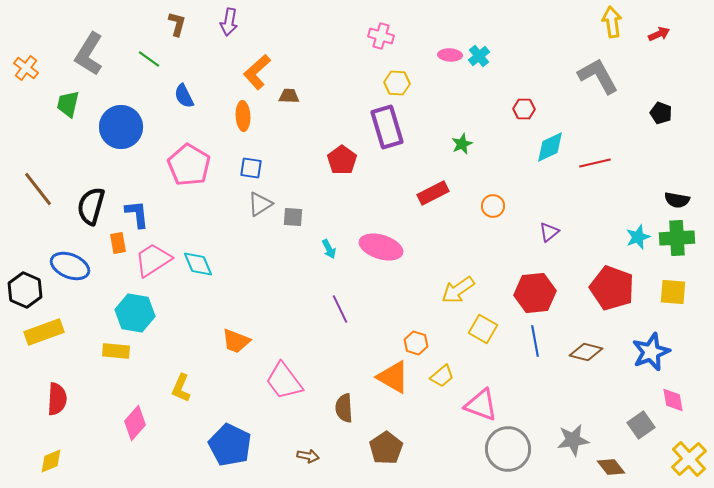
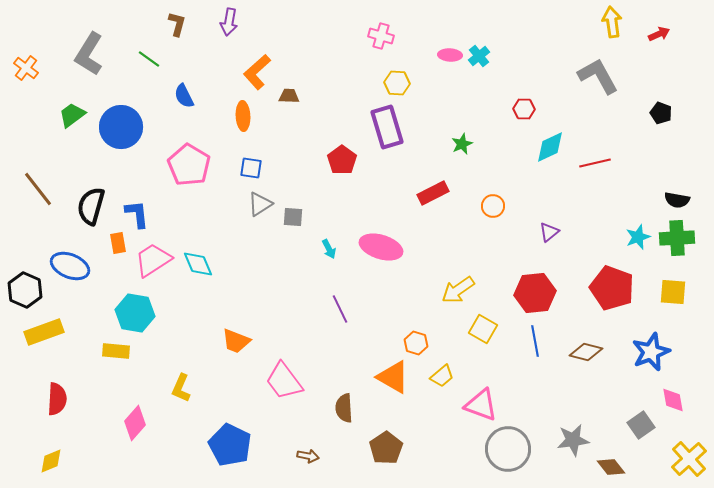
green trapezoid at (68, 104): moved 4 px right, 11 px down; rotated 40 degrees clockwise
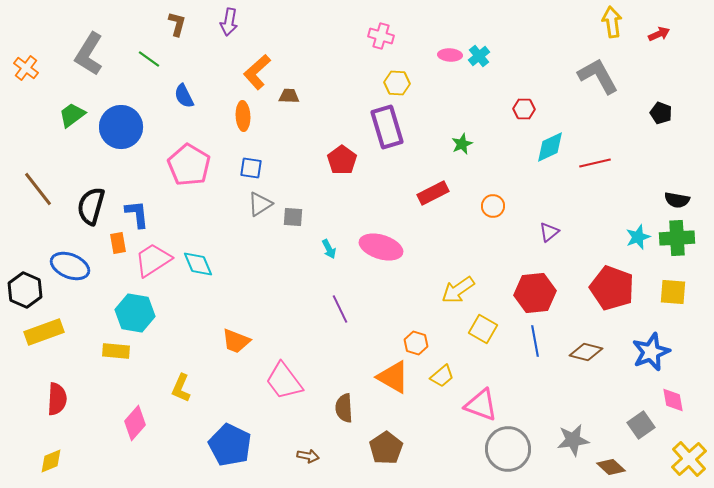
brown diamond at (611, 467): rotated 8 degrees counterclockwise
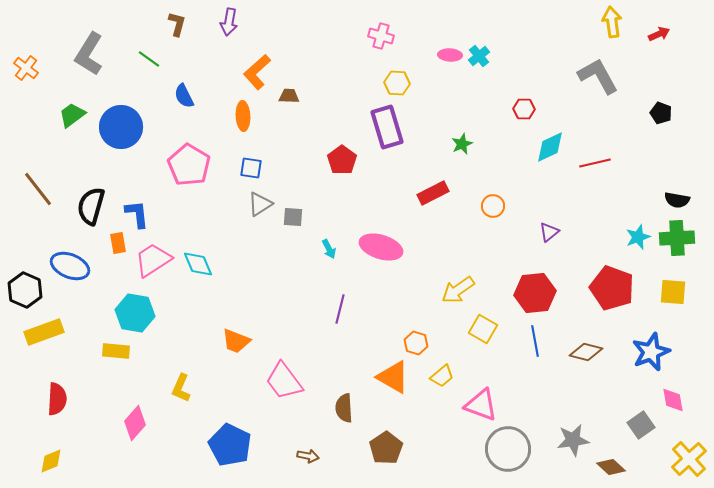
purple line at (340, 309): rotated 40 degrees clockwise
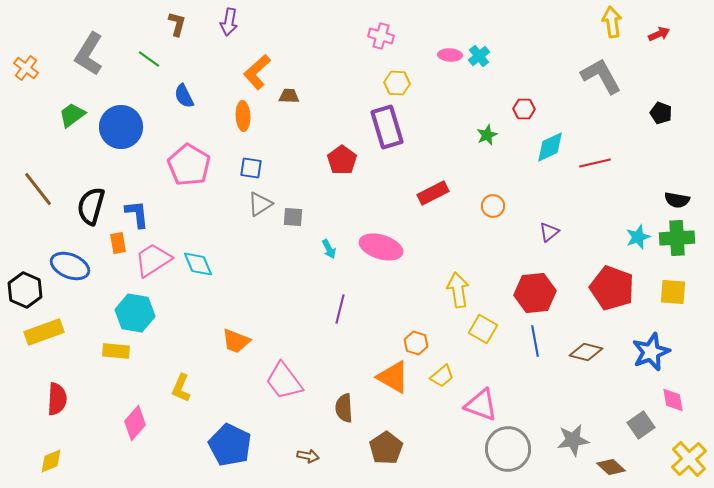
gray L-shape at (598, 76): moved 3 px right
green star at (462, 144): moved 25 px right, 9 px up
yellow arrow at (458, 290): rotated 116 degrees clockwise
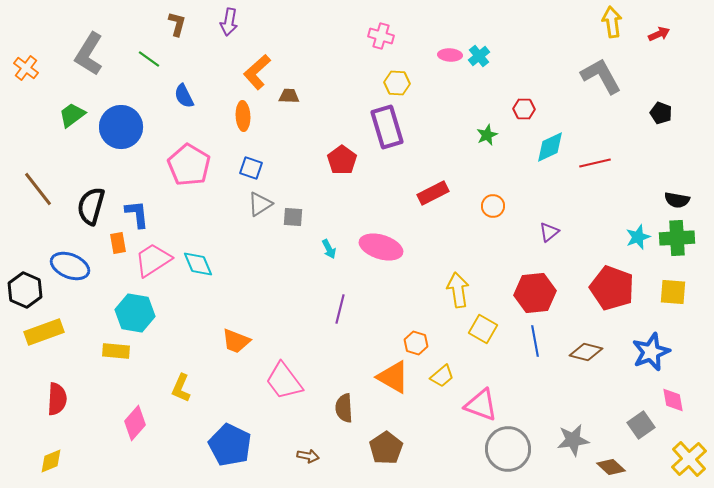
blue square at (251, 168): rotated 10 degrees clockwise
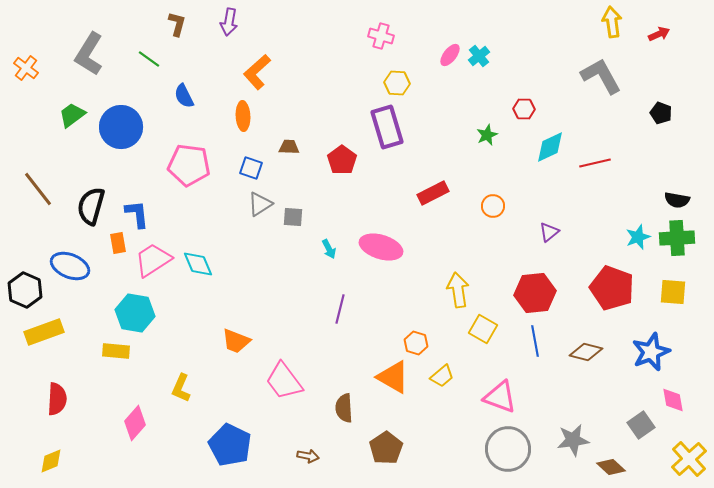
pink ellipse at (450, 55): rotated 55 degrees counterclockwise
brown trapezoid at (289, 96): moved 51 px down
pink pentagon at (189, 165): rotated 24 degrees counterclockwise
pink triangle at (481, 405): moved 19 px right, 8 px up
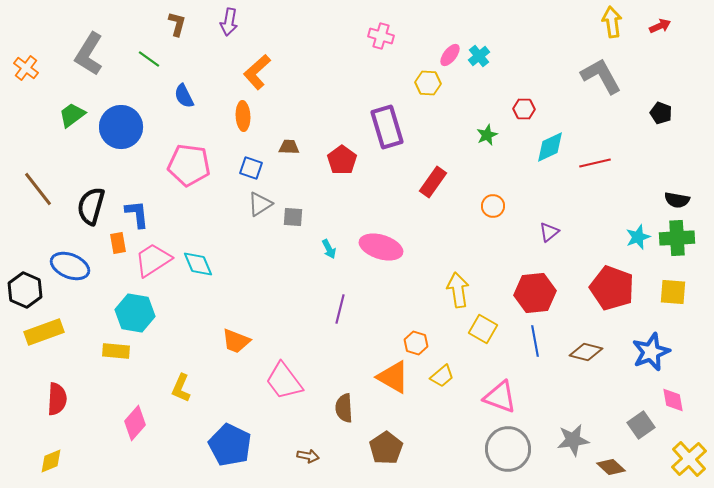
red arrow at (659, 34): moved 1 px right, 8 px up
yellow hexagon at (397, 83): moved 31 px right
red rectangle at (433, 193): moved 11 px up; rotated 28 degrees counterclockwise
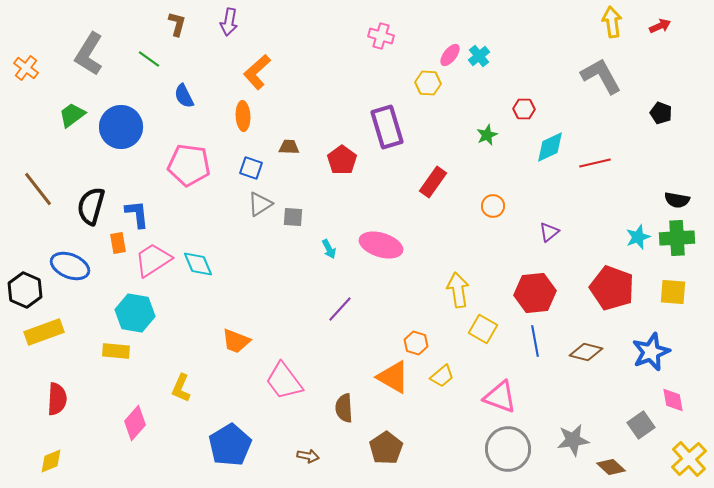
pink ellipse at (381, 247): moved 2 px up
purple line at (340, 309): rotated 28 degrees clockwise
blue pentagon at (230, 445): rotated 15 degrees clockwise
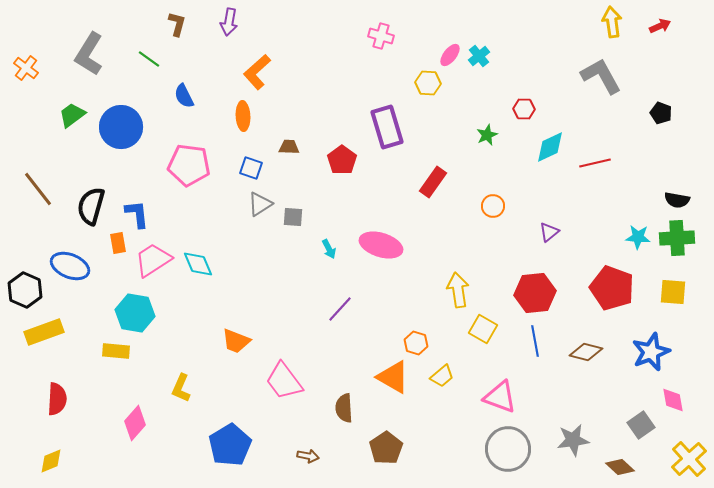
cyan star at (638, 237): rotated 25 degrees clockwise
brown diamond at (611, 467): moved 9 px right
